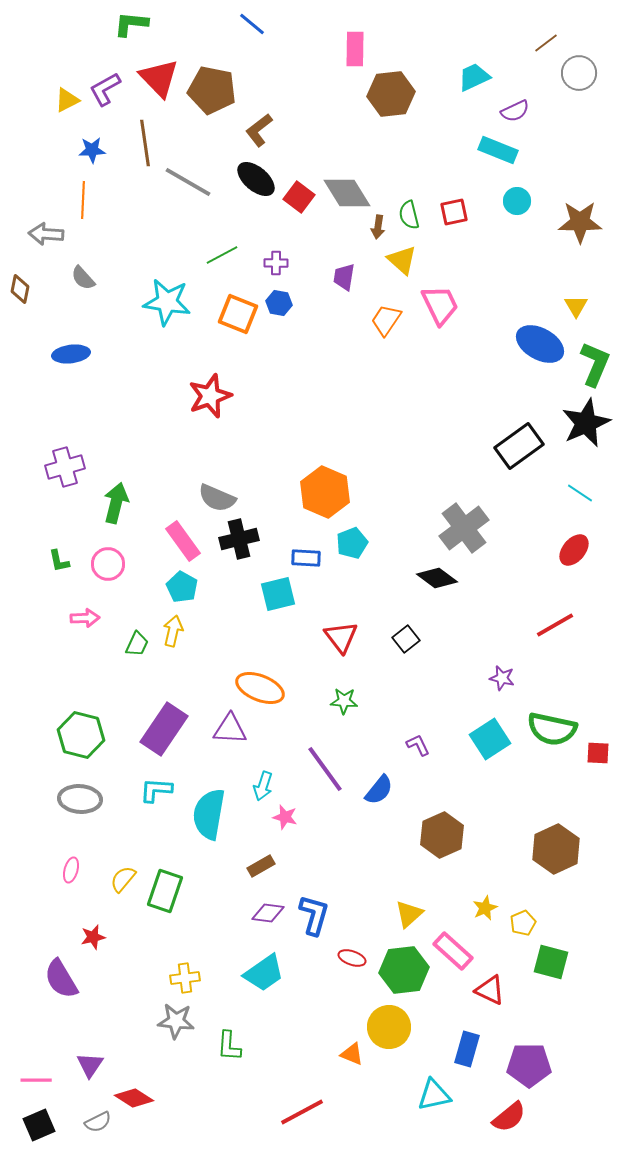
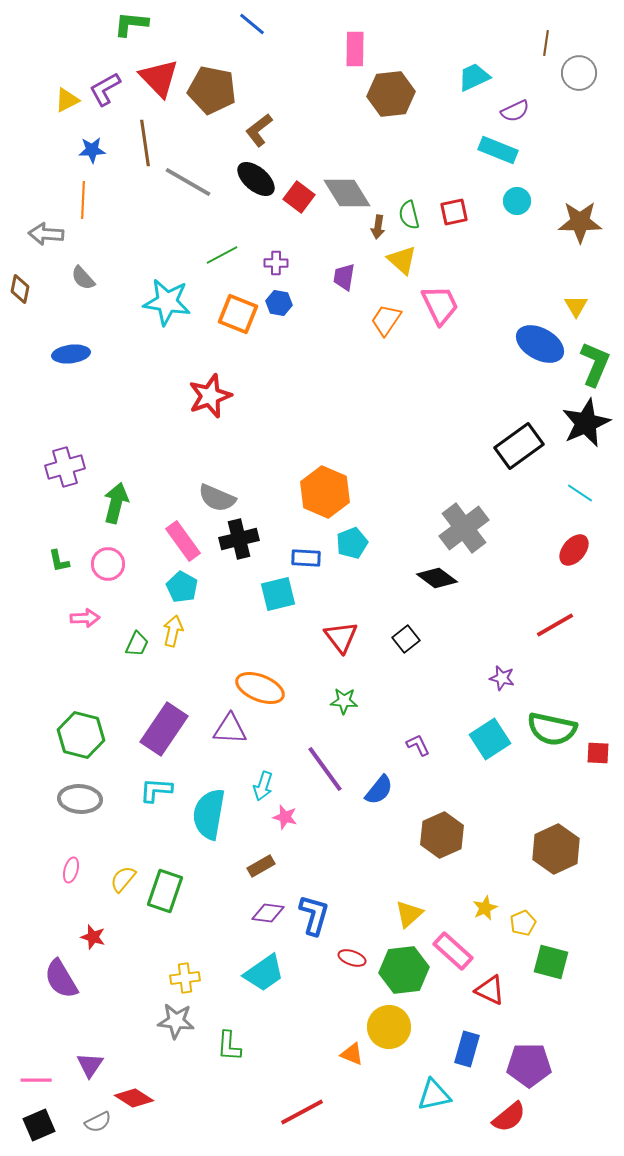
brown line at (546, 43): rotated 45 degrees counterclockwise
red star at (93, 937): rotated 30 degrees clockwise
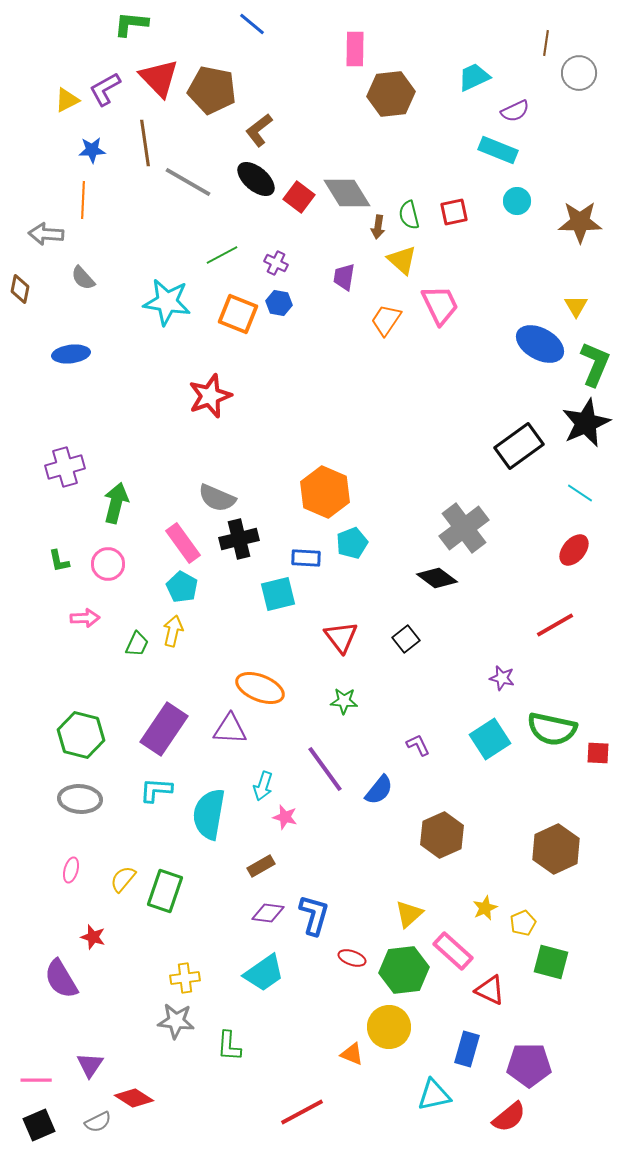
purple cross at (276, 263): rotated 25 degrees clockwise
pink rectangle at (183, 541): moved 2 px down
